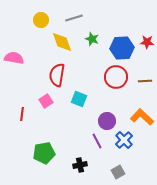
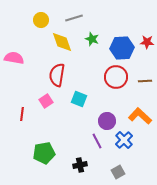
orange L-shape: moved 2 px left, 1 px up
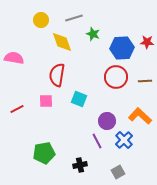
green star: moved 1 px right, 5 px up
pink square: rotated 32 degrees clockwise
red line: moved 5 px left, 5 px up; rotated 56 degrees clockwise
